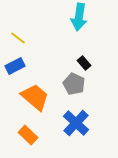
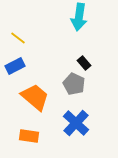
orange rectangle: moved 1 px right, 1 px down; rotated 36 degrees counterclockwise
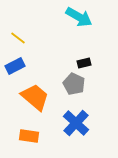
cyan arrow: rotated 68 degrees counterclockwise
black rectangle: rotated 64 degrees counterclockwise
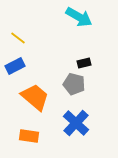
gray pentagon: rotated 10 degrees counterclockwise
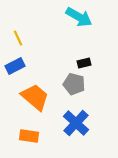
yellow line: rotated 28 degrees clockwise
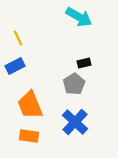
gray pentagon: rotated 25 degrees clockwise
orange trapezoid: moved 5 px left, 8 px down; rotated 152 degrees counterclockwise
blue cross: moved 1 px left, 1 px up
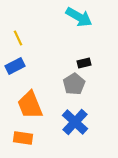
orange rectangle: moved 6 px left, 2 px down
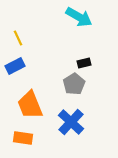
blue cross: moved 4 px left
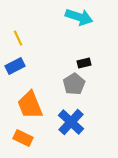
cyan arrow: rotated 12 degrees counterclockwise
orange rectangle: rotated 18 degrees clockwise
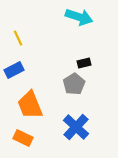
blue rectangle: moved 1 px left, 4 px down
blue cross: moved 5 px right, 5 px down
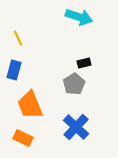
blue rectangle: rotated 48 degrees counterclockwise
